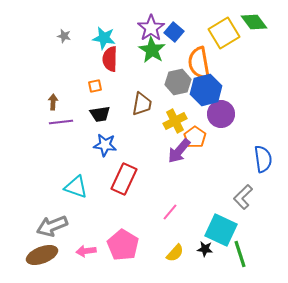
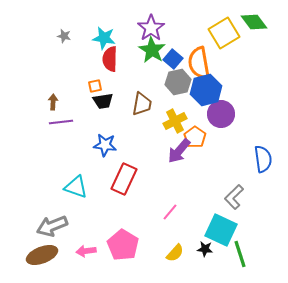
blue square: moved 1 px left, 27 px down
black trapezoid: moved 3 px right, 13 px up
gray L-shape: moved 9 px left
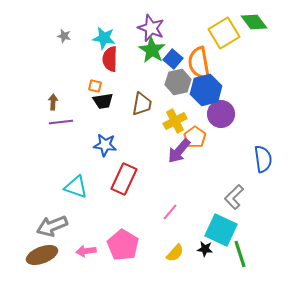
purple star: rotated 16 degrees counterclockwise
orange square: rotated 24 degrees clockwise
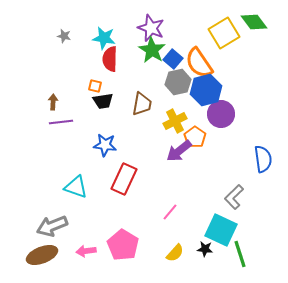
orange semicircle: rotated 24 degrees counterclockwise
purple arrow: rotated 12 degrees clockwise
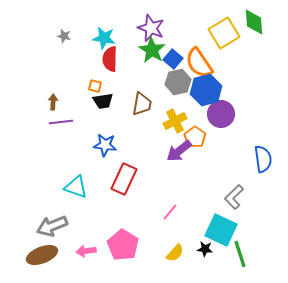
green diamond: rotated 32 degrees clockwise
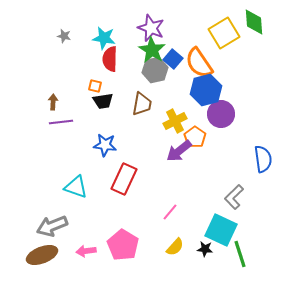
gray hexagon: moved 23 px left, 12 px up
yellow semicircle: moved 6 px up
